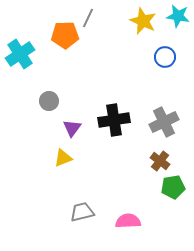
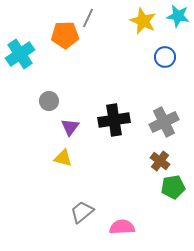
purple triangle: moved 2 px left, 1 px up
yellow triangle: rotated 36 degrees clockwise
gray trapezoid: rotated 25 degrees counterclockwise
pink semicircle: moved 6 px left, 6 px down
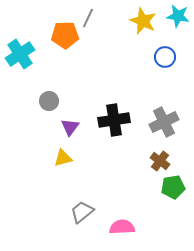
yellow triangle: rotated 30 degrees counterclockwise
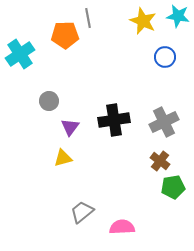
gray line: rotated 36 degrees counterclockwise
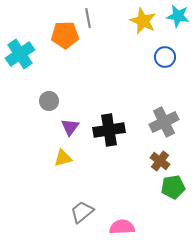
black cross: moved 5 px left, 10 px down
